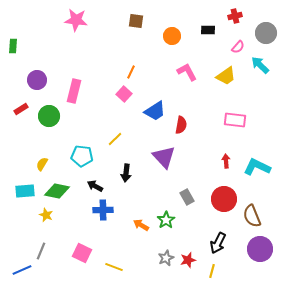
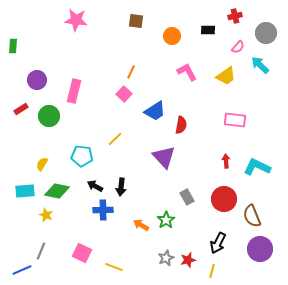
black arrow at (126, 173): moved 5 px left, 14 px down
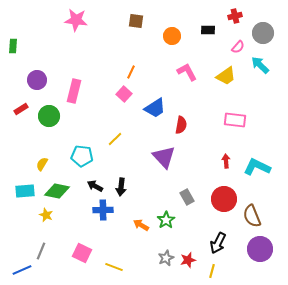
gray circle at (266, 33): moved 3 px left
blue trapezoid at (155, 111): moved 3 px up
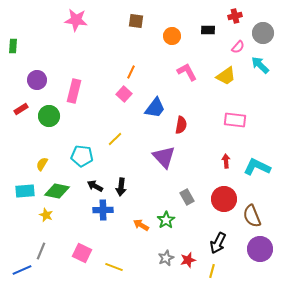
blue trapezoid at (155, 108): rotated 20 degrees counterclockwise
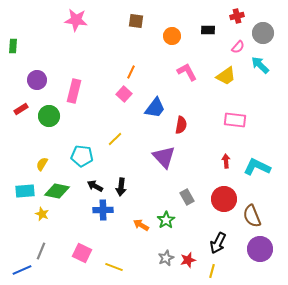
red cross at (235, 16): moved 2 px right
yellow star at (46, 215): moved 4 px left, 1 px up
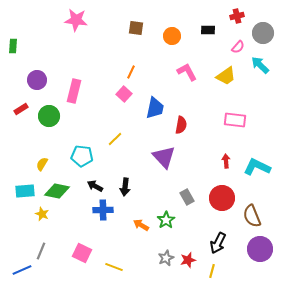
brown square at (136, 21): moved 7 px down
blue trapezoid at (155, 108): rotated 25 degrees counterclockwise
black arrow at (121, 187): moved 4 px right
red circle at (224, 199): moved 2 px left, 1 px up
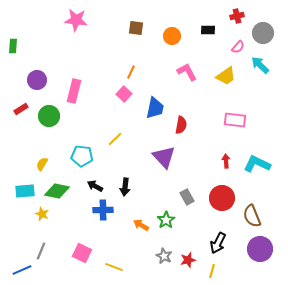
cyan L-shape at (257, 167): moved 3 px up
gray star at (166, 258): moved 2 px left, 2 px up; rotated 21 degrees counterclockwise
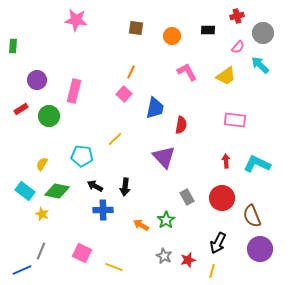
cyan rectangle at (25, 191): rotated 42 degrees clockwise
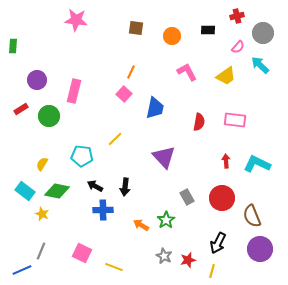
red semicircle at (181, 125): moved 18 px right, 3 px up
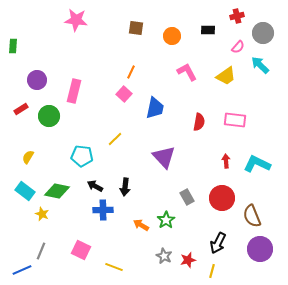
yellow semicircle at (42, 164): moved 14 px left, 7 px up
pink square at (82, 253): moved 1 px left, 3 px up
